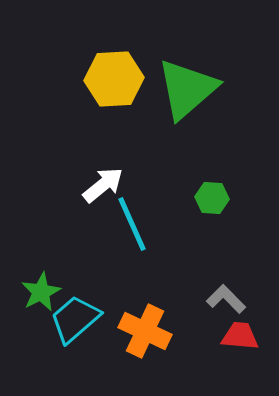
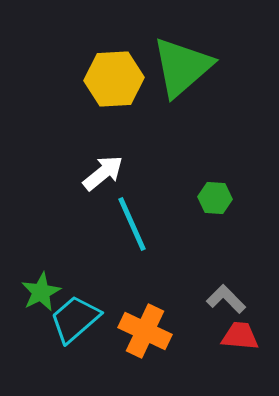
green triangle: moved 5 px left, 22 px up
white arrow: moved 12 px up
green hexagon: moved 3 px right
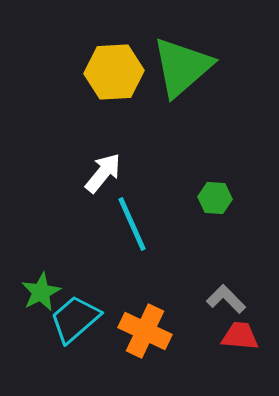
yellow hexagon: moved 7 px up
white arrow: rotated 12 degrees counterclockwise
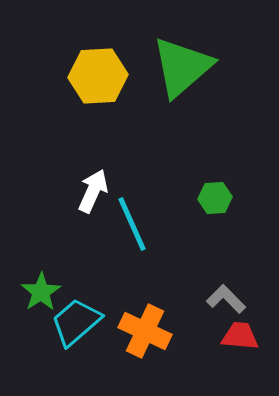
yellow hexagon: moved 16 px left, 4 px down
white arrow: moved 10 px left, 18 px down; rotated 15 degrees counterclockwise
green hexagon: rotated 8 degrees counterclockwise
green star: rotated 6 degrees counterclockwise
cyan trapezoid: moved 1 px right, 3 px down
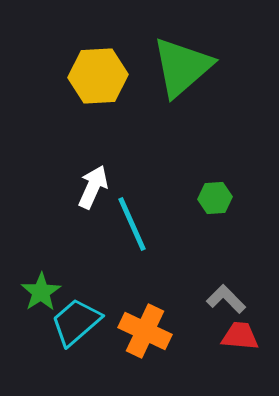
white arrow: moved 4 px up
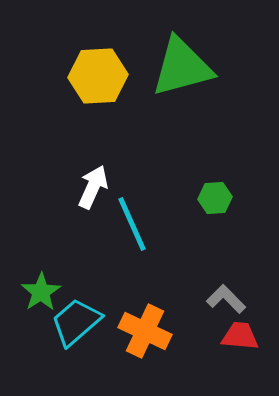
green triangle: rotated 26 degrees clockwise
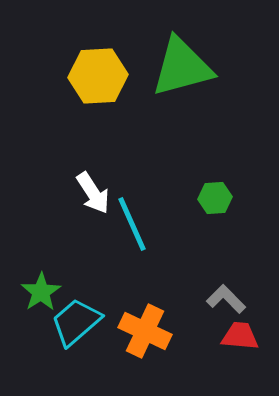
white arrow: moved 6 px down; rotated 123 degrees clockwise
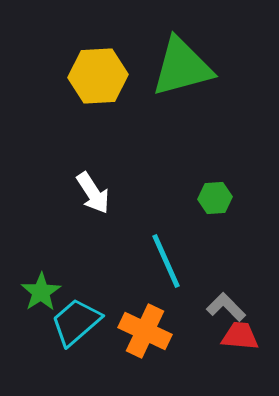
cyan line: moved 34 px right, 37 px down
gray L-shape: moved 8 px down
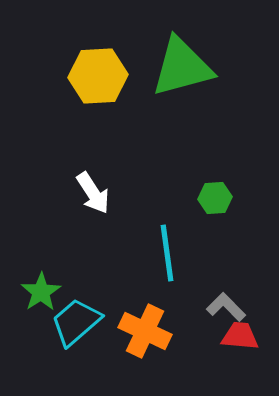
cyan line: moved 1 px right, 8 px up; rotated 16 degrees clockwise
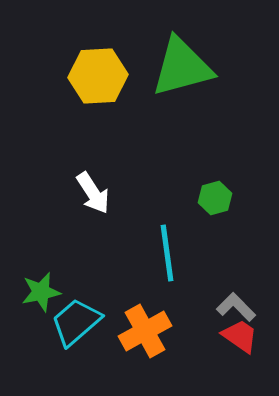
green hexagon: rotated 12 degrees counterclockwise
green star: rotated 21 degrees clockwise
gray L-shape: moved 10 px right
orange cross: rotated 36 degrees clockwise
red trapezoid: rotated 30 degrees clockwise
